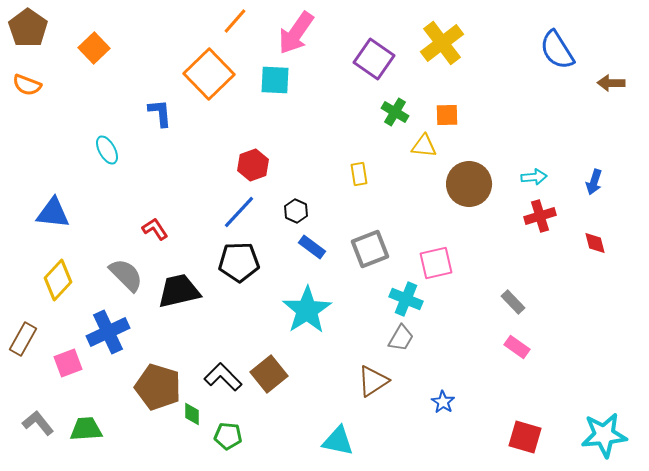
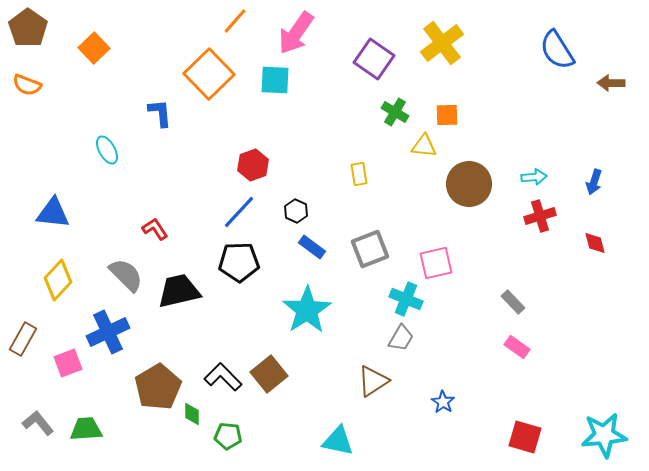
brown pentagon at (158, 387): rotated 24 degrees clockwise
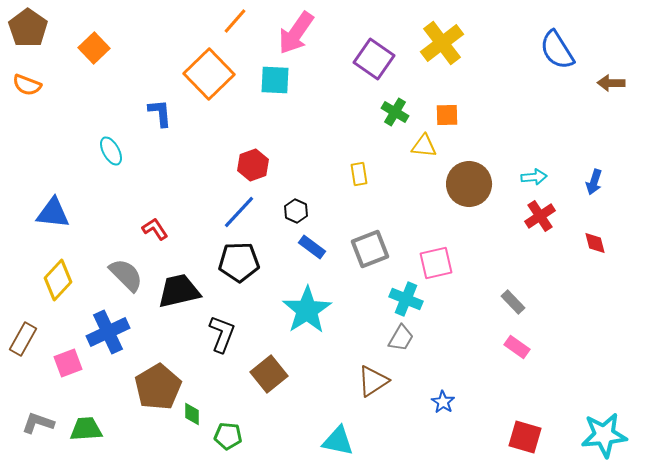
cyan ellipse at (107, 150): moved 4 px right, 1 px down
red cross at (540, 216): rotated 16 degrees counterclockwise
black L-shape at (223, 377): moved 1 px left, 43 px up; rotated 66 degrees clockwise
gray L-shape at (38, 423): rotated 32 degrees counterclockwise
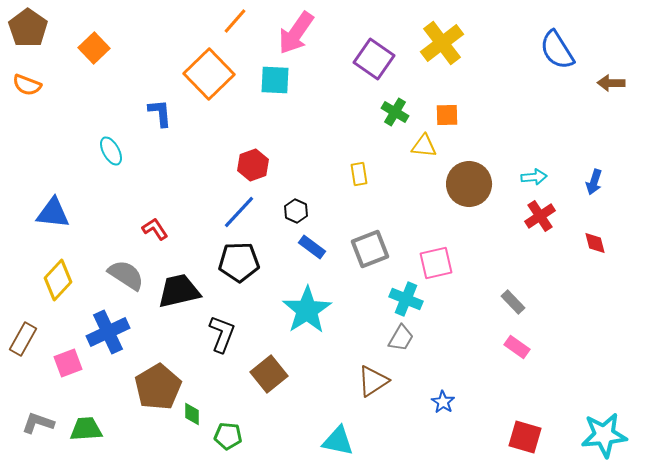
gray semicircle at (126, 275): rotated 12 degrees counterclockwise
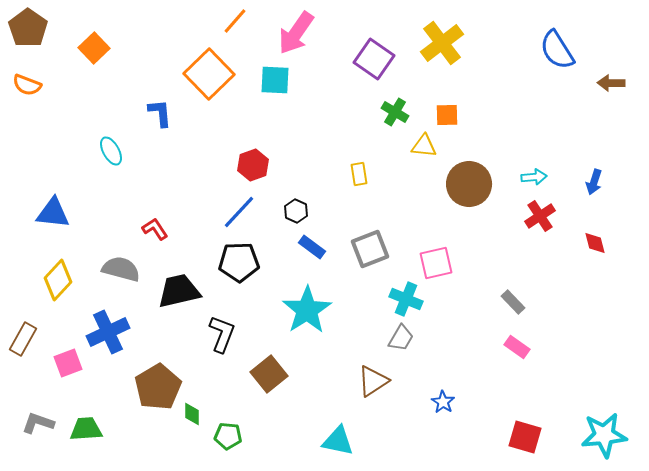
gray semicircle at (126, 275): moved 5 px left, 6 px up; rotated 18 degrees counterclockwise
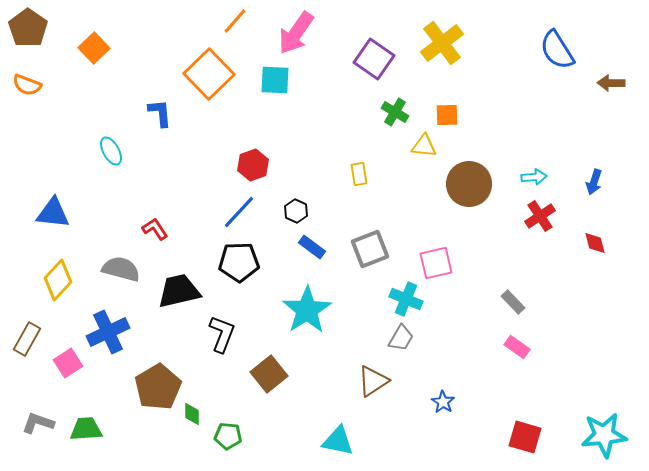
brown rectangle at (23, 339): moved 4 px right
pink square at (68, 363): rotated 12 degrees counterclockwise
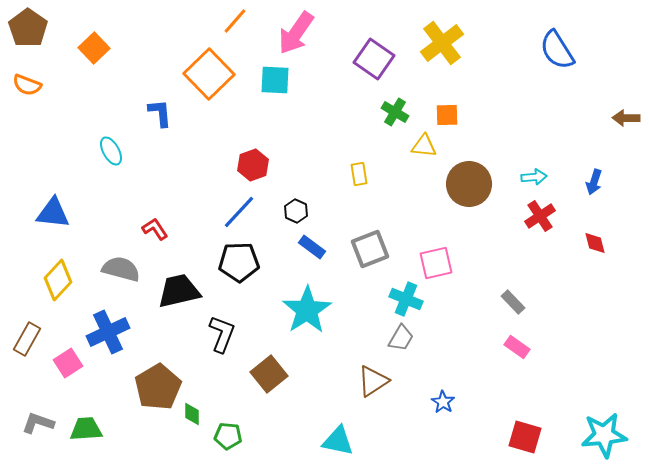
brown arrow at (611, 83): moved 15 px right, 35 px down
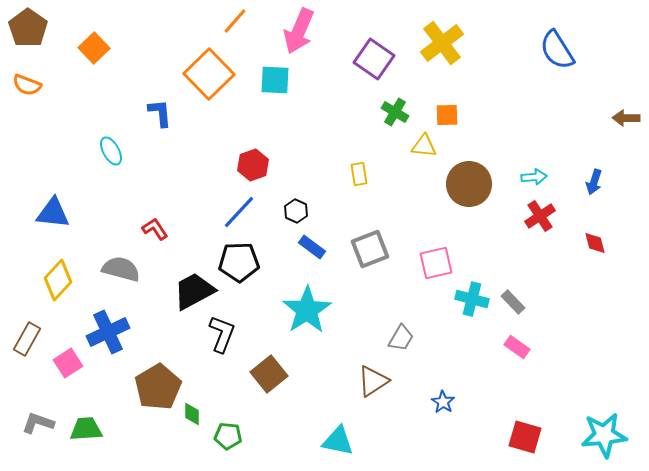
pink arrow at (296, 33): moved 3 px right, 2 px up; rotated 12 degrees counterclockwise
black trapezoid at (179, 291): moved 15 px right; rotated 15 degrees counterclockwise
cyan cross at (406, 299): moved 66 px right; rotated 8 degrees counterclockwise
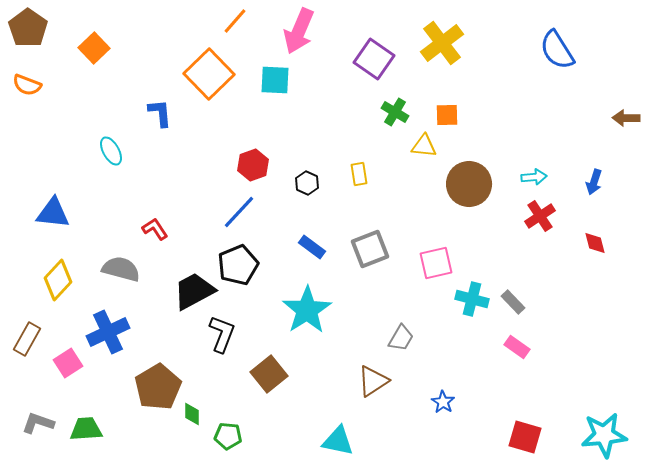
black hexagon at (296, 211): moved 11 px right, 28 px up
black pentagon at (239, 262): moved 1 px left, 3 px down; rotated 21 degrees counterclockwise
